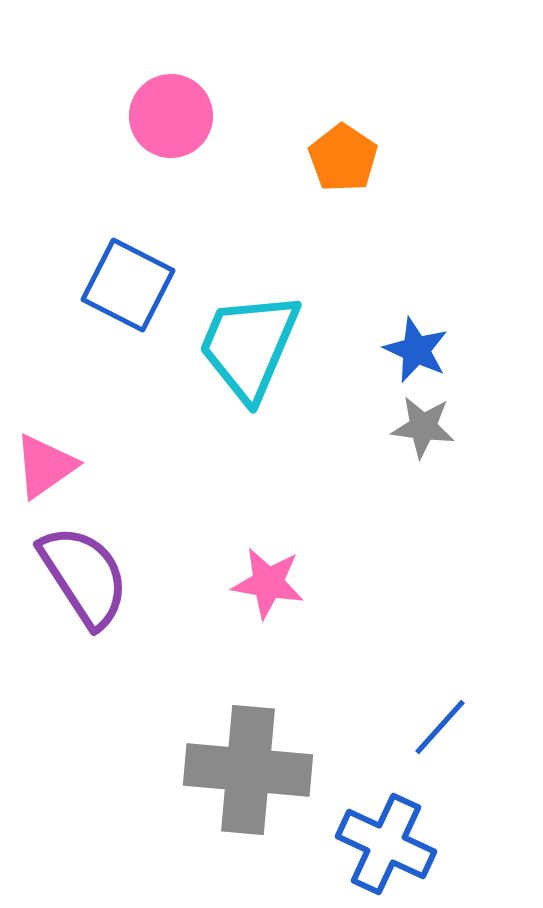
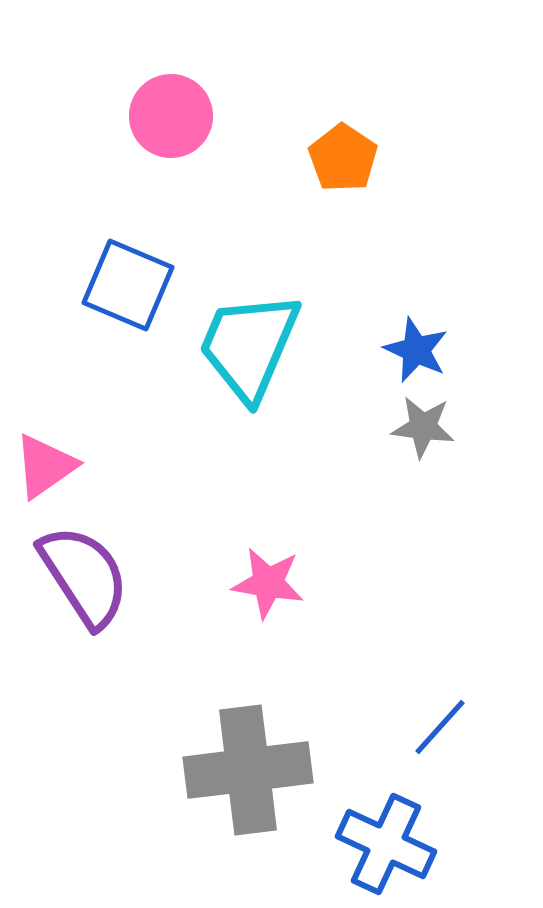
blue square: rotated 4 degrees counterclockwise
gray cross: rotated 12 degrees counterclockwise
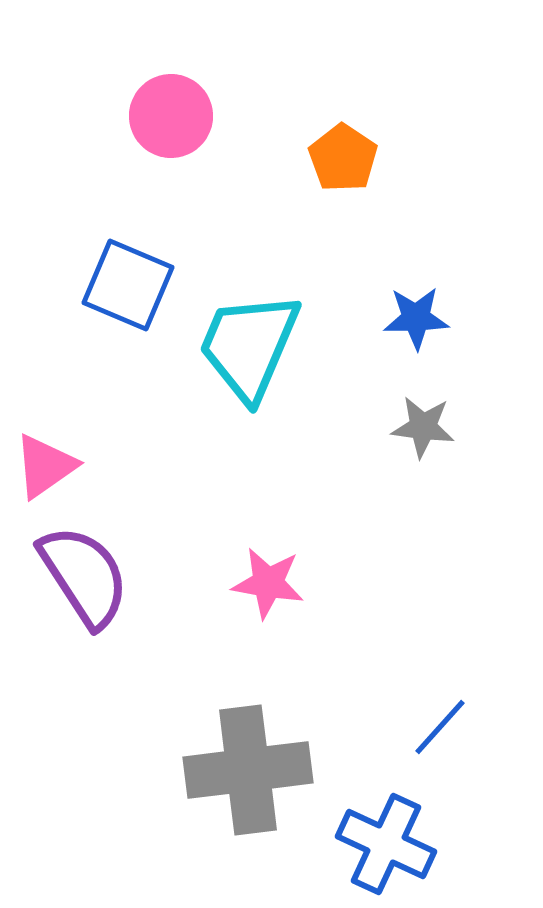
blue star: moved 32 px up; rotated 26 degrees counterclockwise
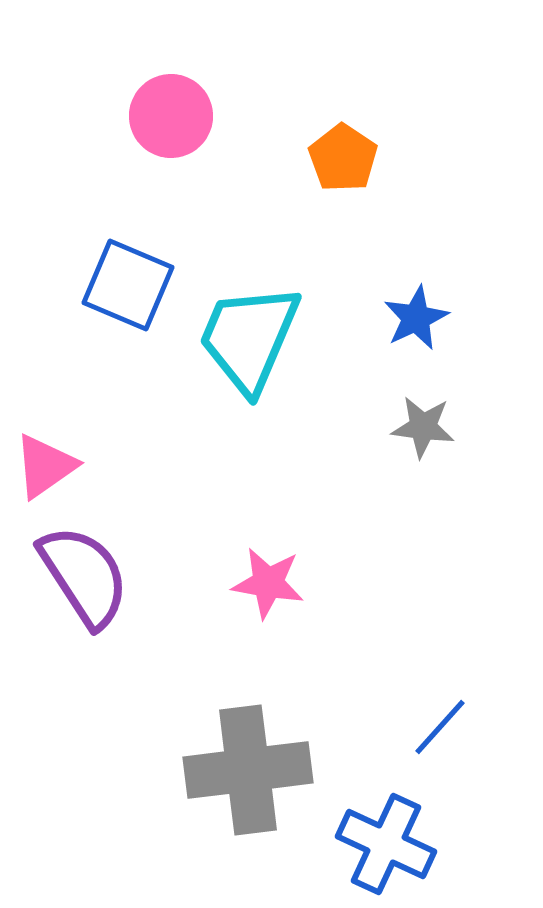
blue star: rotated 24 degrees counterclockwise
cyan trapezoid: moved 8 px up
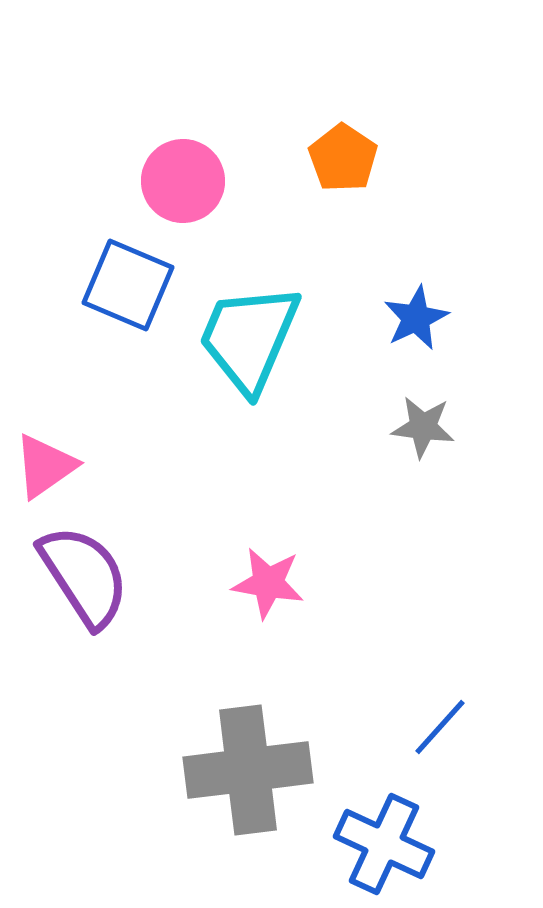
pink circle: moved 12 px right, 65 px down
blue cross: moved 2 px left
